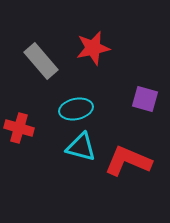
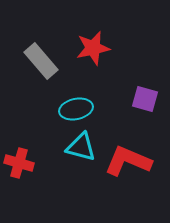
red cross: moved 35 px down
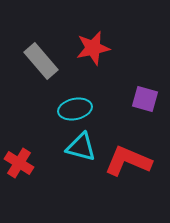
cyan ellipse: moved 1 px left
red cross: rotated 16 degrees clockwise
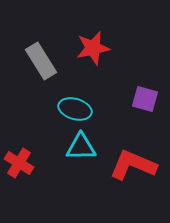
gray rectangle: rotated 9 degrees clockwise
cyan ellipse: rotated 28 degrees clockwise
cyan triangle: rotated 16 degrees counterclockwise
red L-shape: moved 5 px right, 4 px down
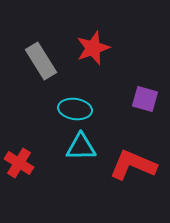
red star: rotated 8 degrees counterclockwise
cyan ellipse: rotated 8 degrees counterclockwise
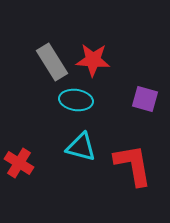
red star: moved 12 px down; rotated 24 degrees clockwise
gray rectangle: moved 11 px right, 1 px down
cyan ellipse: moved 1 px right, 9 px up
cyan triangle: rotated 16 degrees clockwise
red L-shape: rotated 57 degrees clockwise
